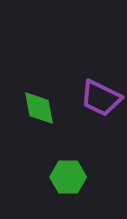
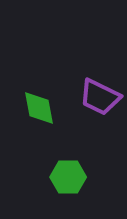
purple trapezoid: moved 1 px left, 1 px up
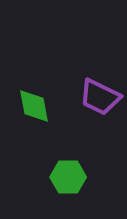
green diamond: moved 5 px left, 2 px up
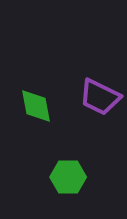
green diamond: moved 2 px right
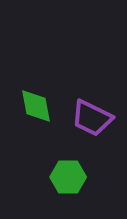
purple trapezoid: moved 8 px left, 21 px down
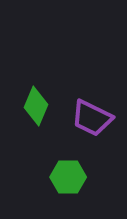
green diamond: rotated 33 degrees clockwise
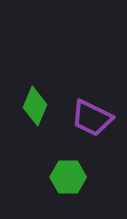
green diamond: moved 1 px left
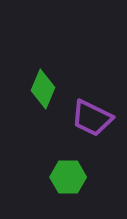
green diamond: moved 8 px right, 17 px up
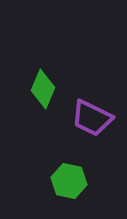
green hexagon: moved 1 px right, 4 px down; rotated 12 degrees clockwise
